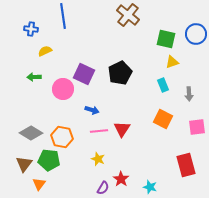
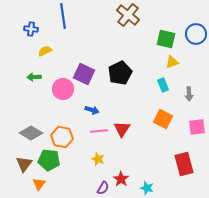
red rectangle: moved 2 px left, 1 px up
cyan star: moved 3 px left, 1 px down
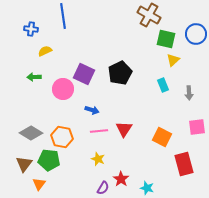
brown cross: moved 21 px right; rotated 10 degrees counterclockwise
yellow triangle: moved 1 px right, 2 px up; rotated 24 degrees counterclockwise
gray arrow: moved 1 px up
orange square: moved 1 px left, 18 px down
red triangle: moved 2 px right
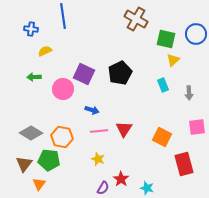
brown cross: moved 13 px left, 4 px down
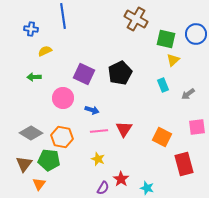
pink circle: moved 9 px down
gray arrow: moved 1 px left, 1 px down; rotated 56 degrees clockwise
